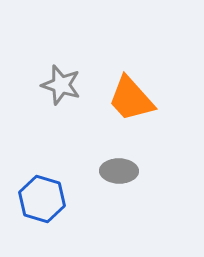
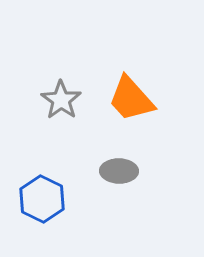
gray star: moved 15 px down; rotated 18 degrees clockwise
blue hexagon: rotated 9 degrees clockwise
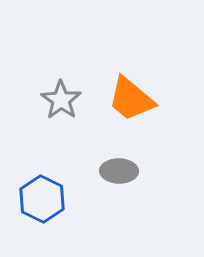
orange trapezoid: rotated 8 degrees counterclockwise
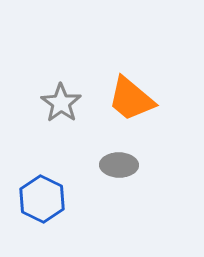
gray star: moved 3 px down
gray ellipse: moved 6 px up
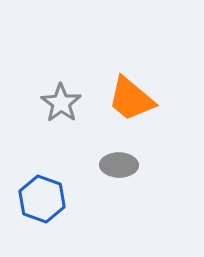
blue hexagon: rotated 6 degrees counterclockwise
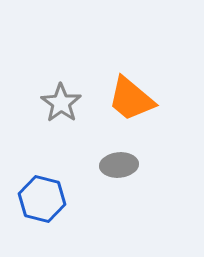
gray ellipse: rotated 6 degrees counterclockwise
blue hexagon: rotated 6 degrees counterclockwise
